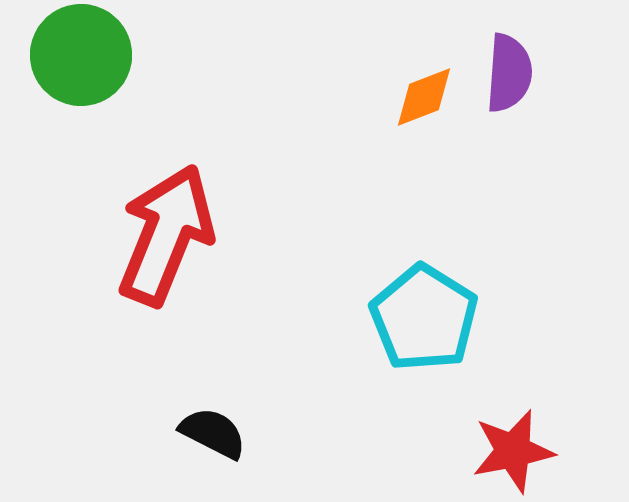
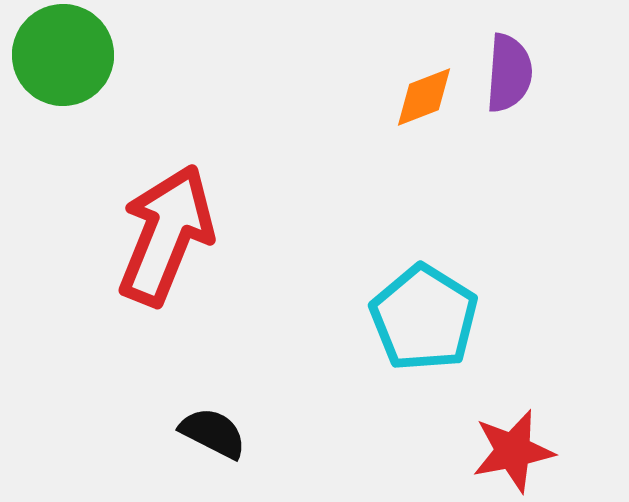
green circle: moved 18 px left
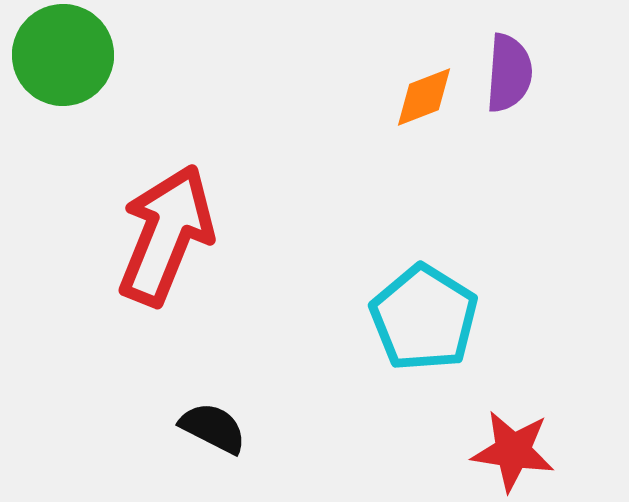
black semicircle: moved 5 px up
red star: rotated 20 degrees clockwise
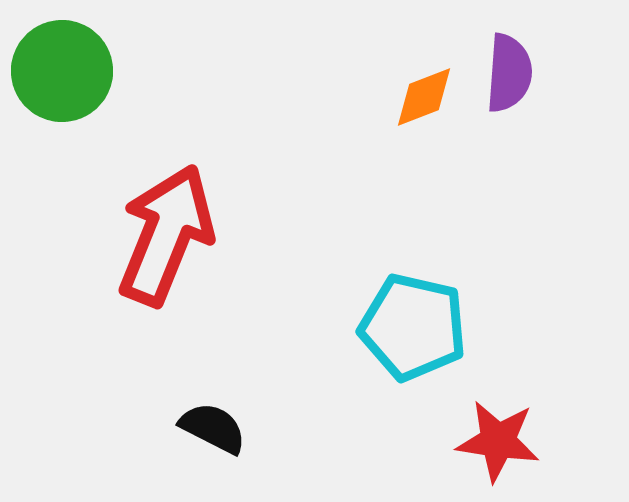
green circle: moved 1 px left, 16 px down
cyan pentagon: moved 11 px left, 9 px down; rotated 19 degrees counterclockwise
red star: moved 15 px left, 10 px up
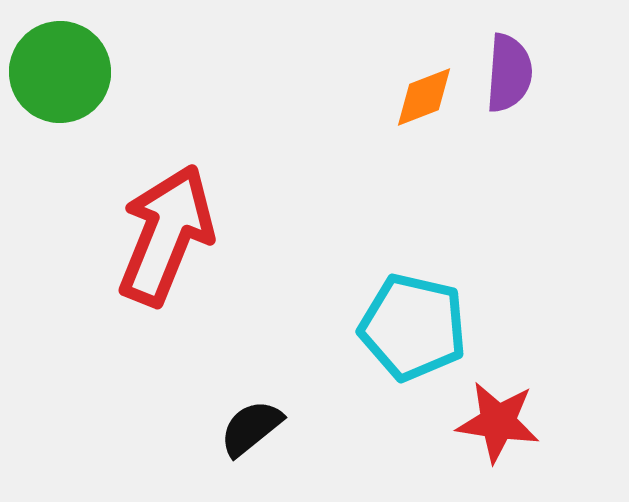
green circle: moved 2 px left, 1 px down
black semicircle: moved 38 px right; rotated 66 degrees counterclockwise
red star: moved 19 px up
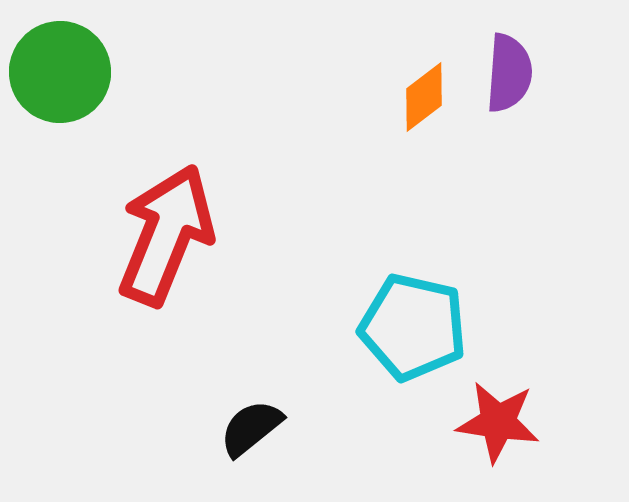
orange diamond: rotated 16 degrees counterclockwise
